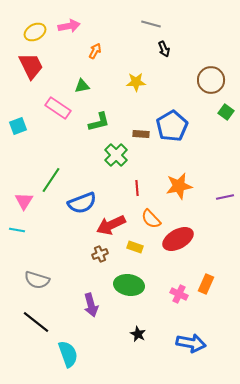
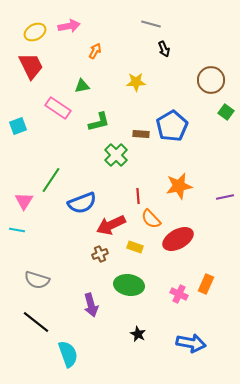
red line: moved 1 px right, 8 px down
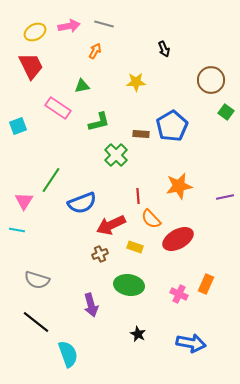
gray line: moved 47 px left
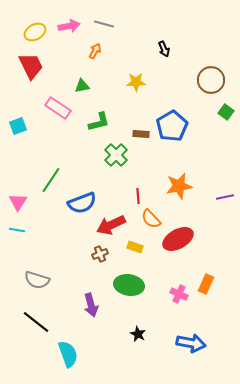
pink triangle: moved 6 px left, 1 px down
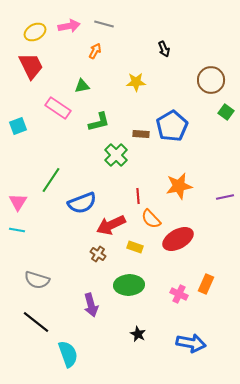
brown cross: moved 2 px left; rotated 35 degrees counterclockwise
green ellipse: rotated 12 degrees counterclockwise
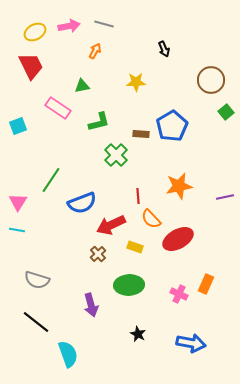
green square: rotated 14 degrees clockwise
brown cross: rotated 14 degrees clockwise
